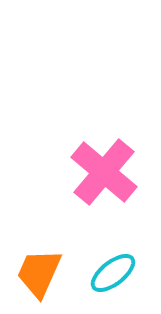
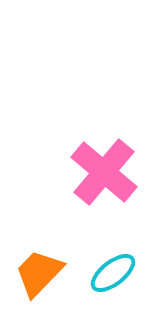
orange trapezoid: rotated 20 degrees clockwise
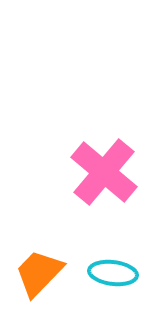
cyan ellipse: rotated 45 degrees clockwise
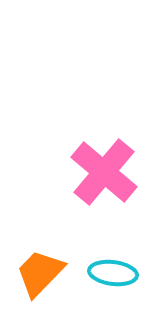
orange trapezoid: moved 1 px right
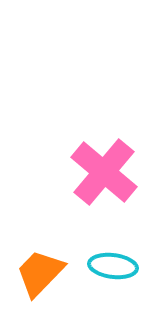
cyan ellipse: moved 7 px up
